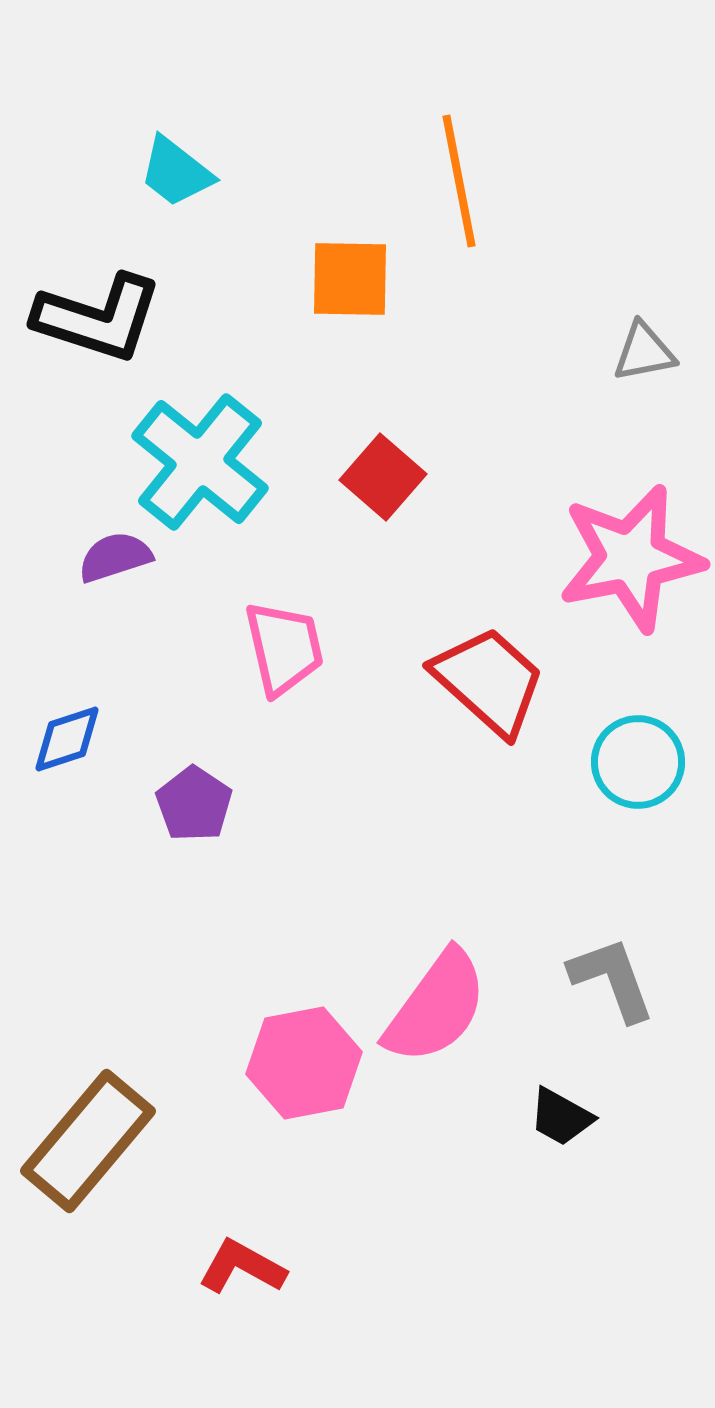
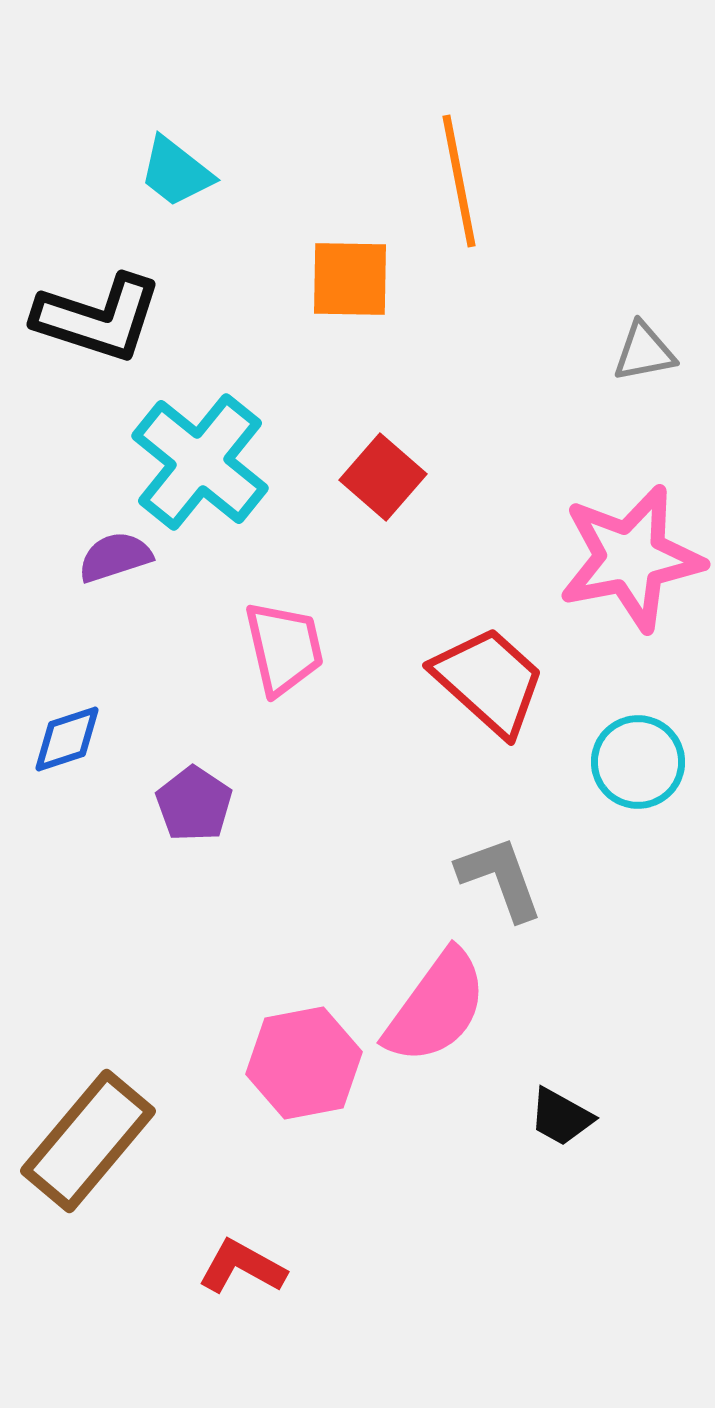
gray L-shape: moved 112 px left, 101 px up
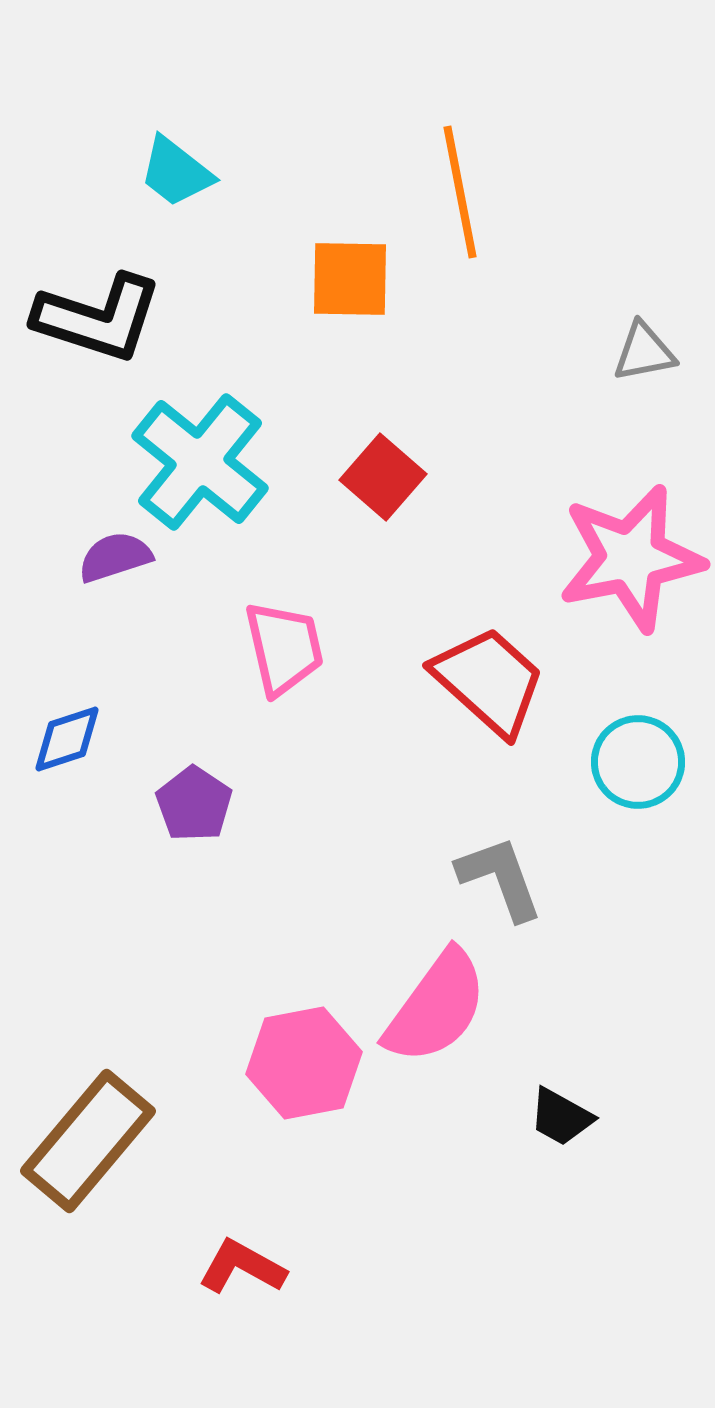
orange line: moved 1 px right, 11 px down
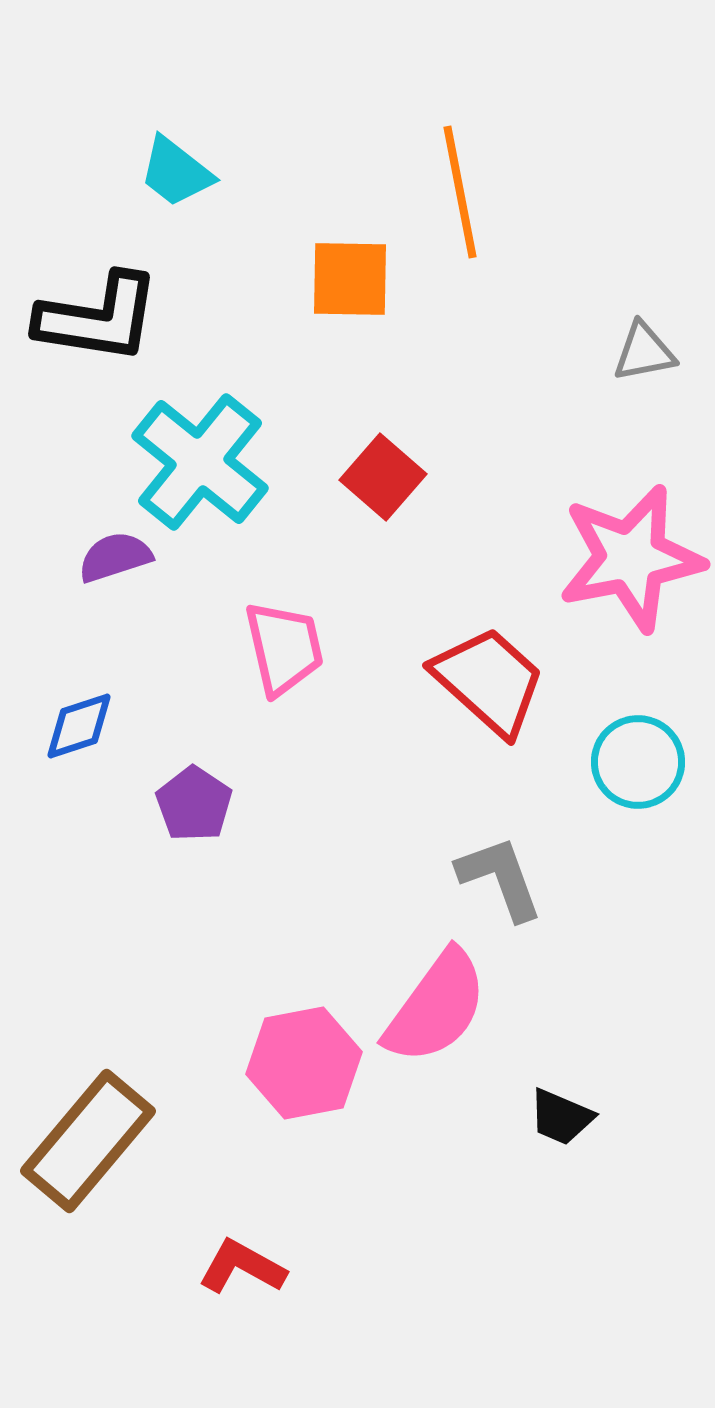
black L-shape: rotated 9 degrees counterclockwise
blue diamond: moved 12 px right, 13 px up
black trapezoid: rotated 6 degrees counterclockwise
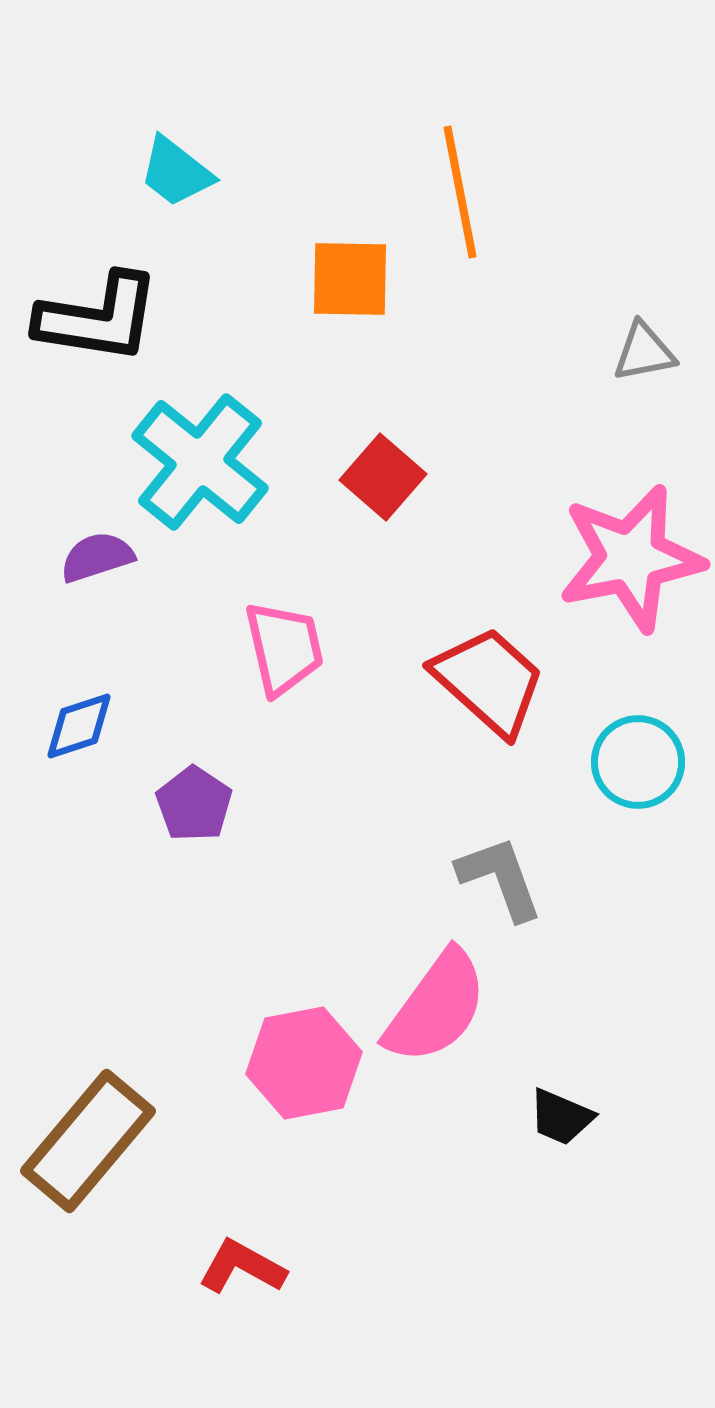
purple semicircle: moved 18 px left
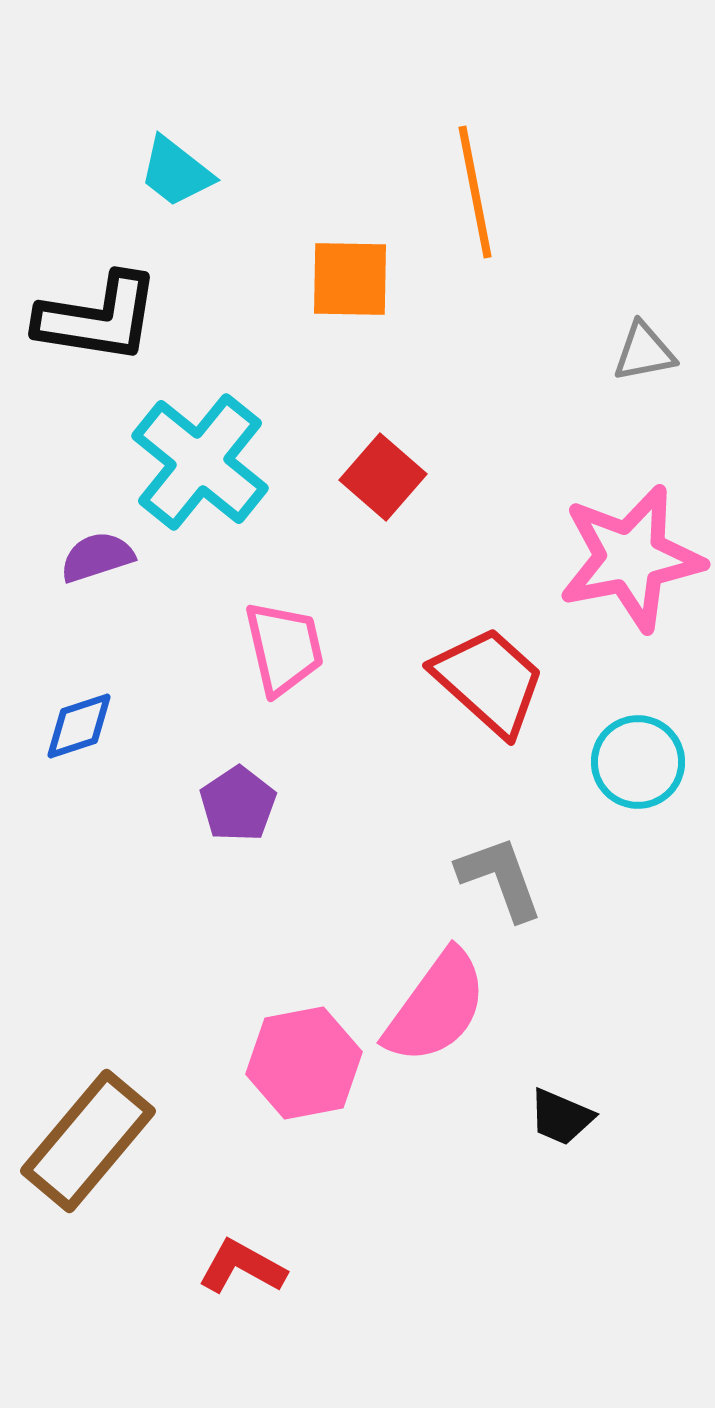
orange line: moved 15 px right
purple pentagon: moved 44 px right; rotated 4 degrees clockwise
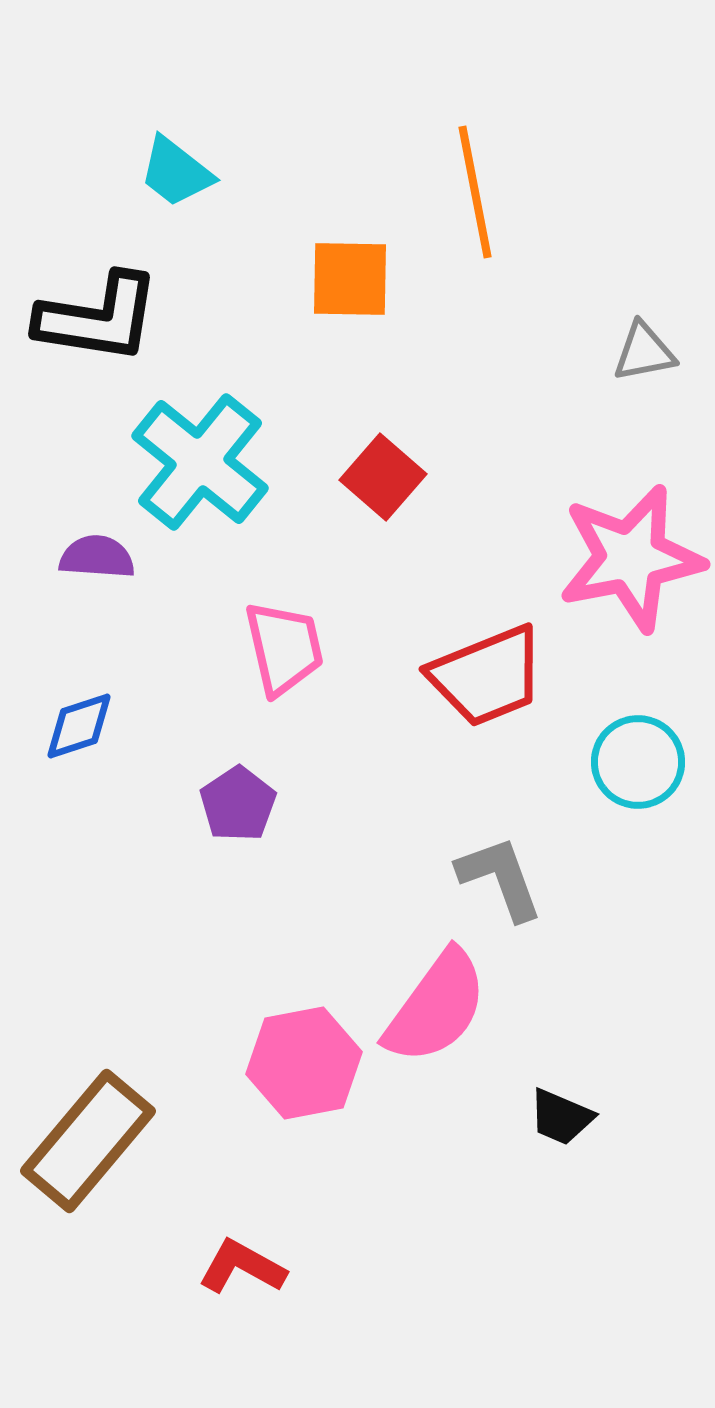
purple semicircle: rotated 22 degrees clockwise
red trapezoid: moved 2 px left, 5 px up; rotated 116 degrees clockwise
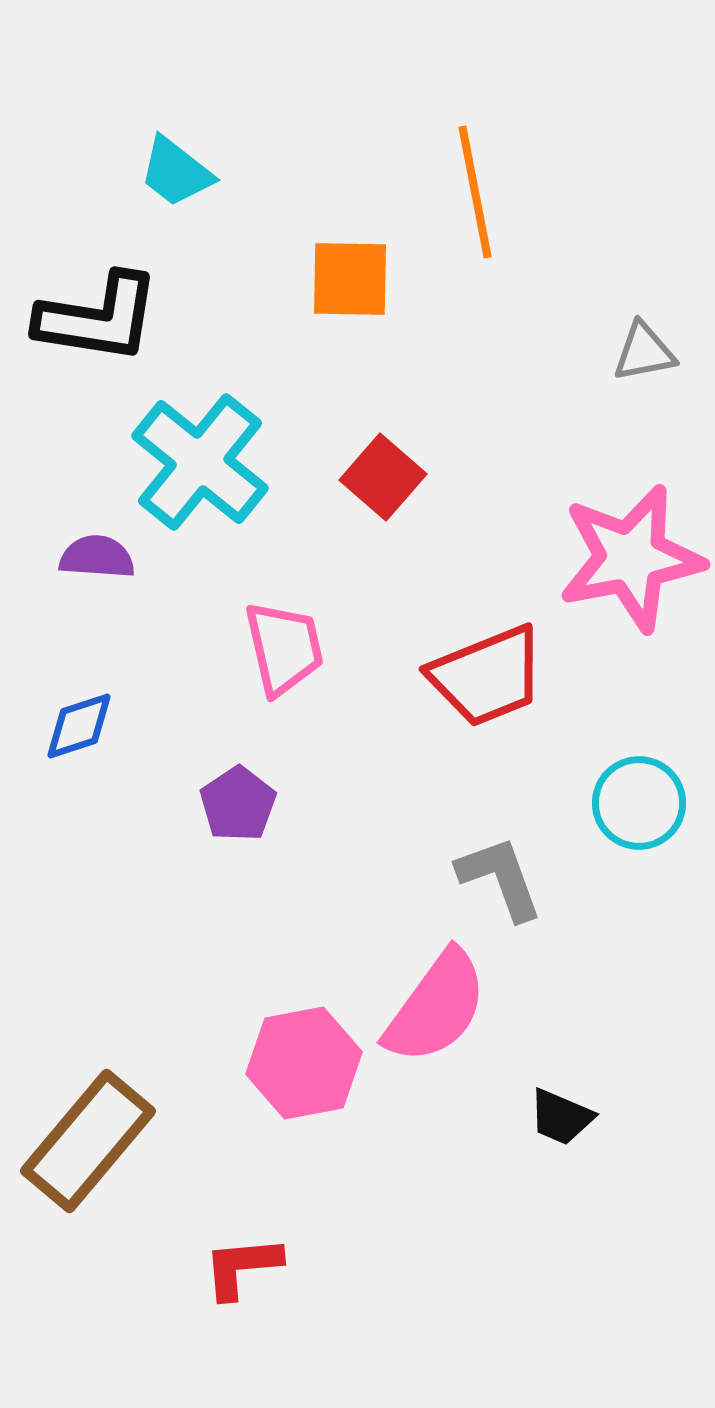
cyan circle: moved 1 px right, 41 px down
red L-shape: rotated 34 degrees counterclockwise
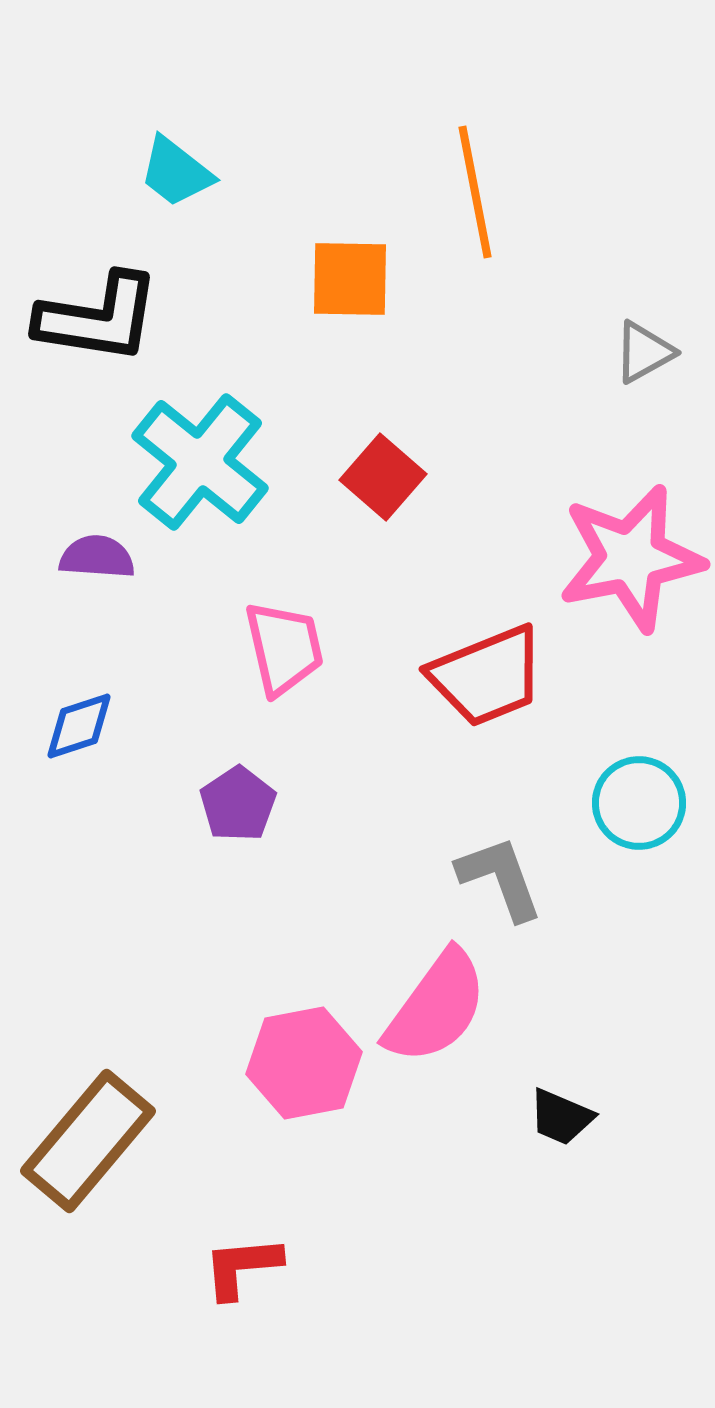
gray triangle: rotated 18 degrees counterclockwise
